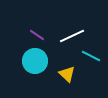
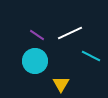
white line: moved 2 px left, 3 px up
yellow triangle: moved 6 px left, 10 px down; rotated 18 degrees clockwise
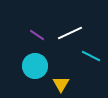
cyan circle: moved 5 px down
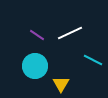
cyan line: moved 2 px right, 4 px down
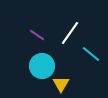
white line: rotated 30 degrees counterclockwise
cyan line: moved 2 px left, 6 px up; rotated 12 degrees clockwise
cyan circle: moved 7 px right
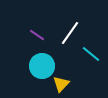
yellow triangle: rotated 12 degrees clockwise
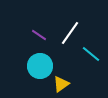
purple line: moved 2 px right
cyan circle: moved 2 px left
yellow triangle: rotated 12 degrees clockwise
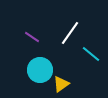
purple line: moved 7 px left, 2 px down
cyan circle: moved 4 px down
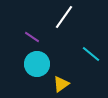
white line: moved 6 px left, 16 px up
cyan circle: moved 3 px left, 6 px up
